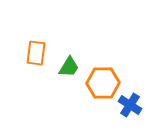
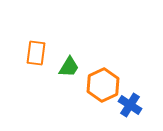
orange hexagon: moved 2 px down; rotated 24 degrees counterclockwise
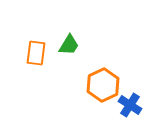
green trapezoid: moved 22 px up
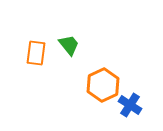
green trapezoid: rotated 70 degrees counterclockwise
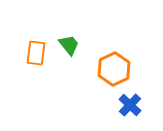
orange hexagon: moved 11 px right, 16 px up
blue cross: rotated 10 degrees clockwise
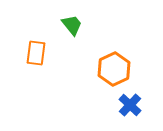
green trapezoid: moved 3 px right, 20 px up
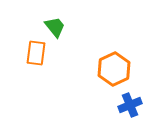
green trapezoid: moved 17 px left, 2 px down
blue cross: rotated 25 degrees clockwise
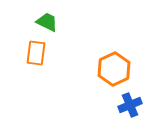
green trapezoid: moved 8 px left, 5 px up; rotated 25 degrees counterclockwise
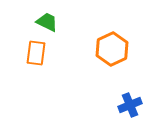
orange hexagon: moved 2 px left, 20 px up
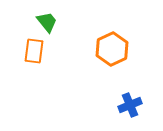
green trapezoid: rotated 25 degrees clockwise
orange rectangle: moved 2 px left, 2 px up
